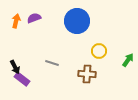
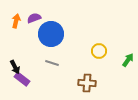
blue circle: moved 26 px left, 13 px down
brown cross: moved 9 px down
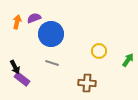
orange arrow: moved 1 px right, 1 px down
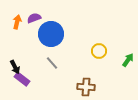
gray line: rotated 32 degrees clockwise
brown cross: moved 1 px left, 4 px down
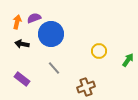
gray line: moved 2 px right, 5 px down
black arrow: moved 7 px right, 23 px up; rotated 128 degrees clockwise
brown cross: rotated 24 degrees counterclockwise
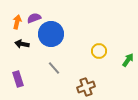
purple rectangle: moved 4 px left; rotated 35 degrees clockwise
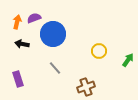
blue circle: moved 2 px right
gray line: moved 1 px right
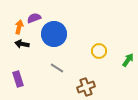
orange arrow: moved 2 px right, 5 px down
blue circle: moved 1 px right
gray line: moved 2 px right; rotated 16 degrees counterclockwise
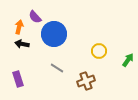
purple semicircle: moved 1 px right, 1 px up; rotated 112 degrees counterclockwise
brown cross: moved 6 px up
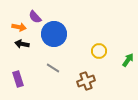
orange arrow: rotated 88 degrees clockwise
gray line: moved 4 px left
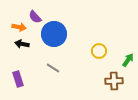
brown cross: moved 28 px right; rotated 18 degrees clockwise
